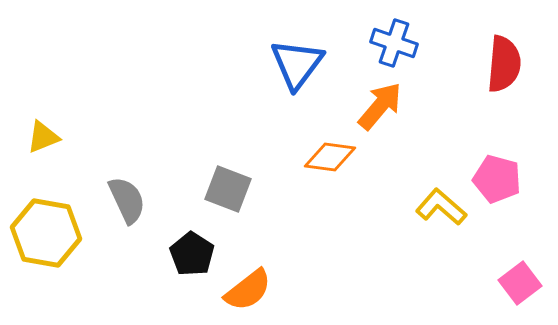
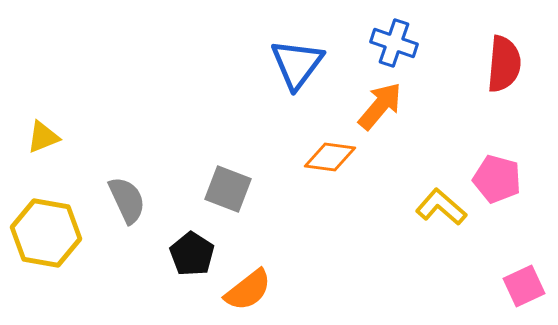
pink square: moved 4 px right, 3 px down; rotated 12 degrees clockwise
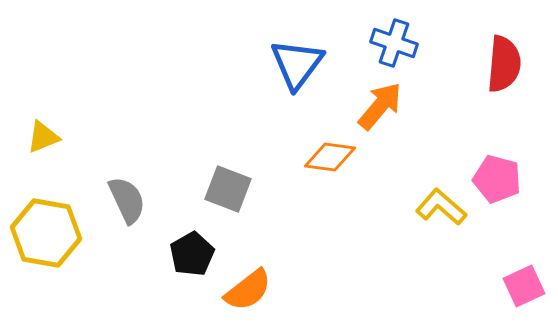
black pentagon: rotated 9 degrees clockwise
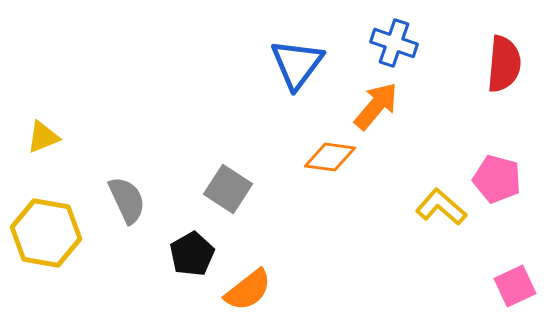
orange arrow: moved 4 px left
gray square: rotated 12 degrees clockwise
pink square: moved 9 px left
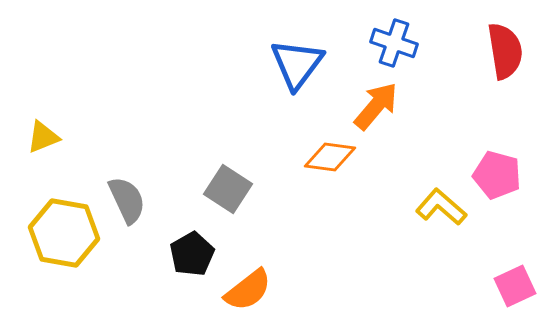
red semicircle: moved 1 px right, 13 px up; rotated 14 degrees counterclockwise
pink pentagon: moved 4 px up
yellow hexagon: moved 18 px right
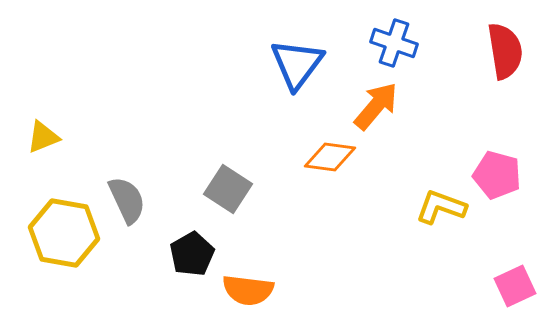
yellow L-shape: rotated 21 degrees counterclockwise
orange semicircle: rotated 45 degrees clockwise
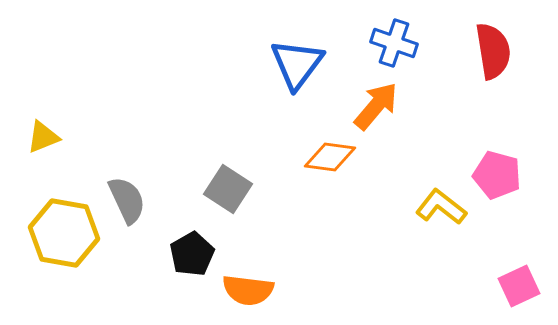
red semicircle: moved 12 px left
yellow L-shape: rotated 18 degrees clockwise
pink square: moved 4 px right
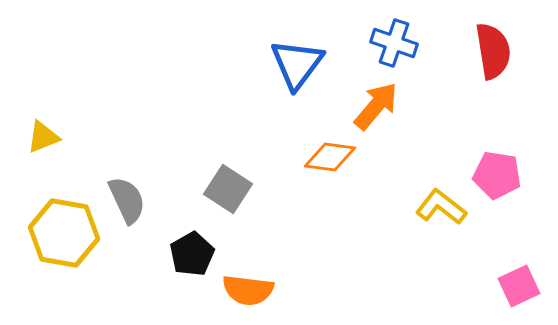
pink pentagon: rotated 6 degrees counterclockwise
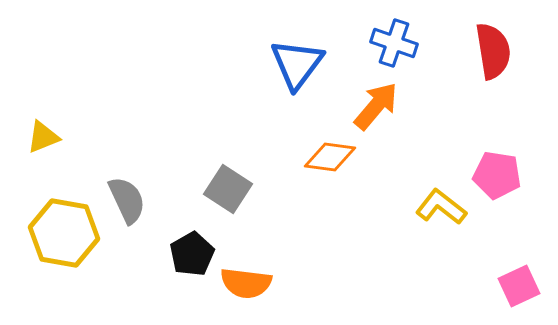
orange semicircle: moved 2 px left, 7 px up
